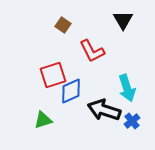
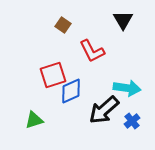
cyan arrow: rotated 64 degrees counterclockwise
black arrow: rotated 60 degrees counterclockwise
green triangle: moved 9 px left
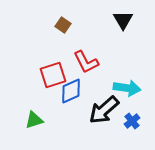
red L-shape: moved 6 px left, 11 px down
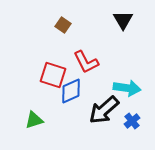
red square: rotated 36 degrees clockwise
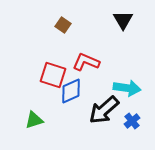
red L-shape: rotated 140 degrees clockwise
